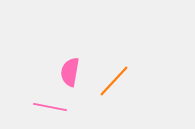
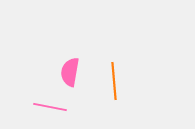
orange line: rotated 48 degrees counterclockwise
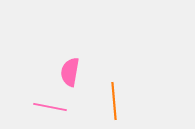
orange line: moved 20 px down
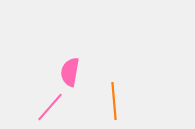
pink line: rotated 60 degrees counterclockwise
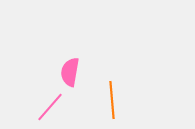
orange line: moved 2 px left, 1 px up
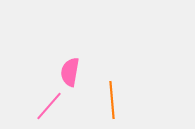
pink line: moved 1 px left, 1 px up
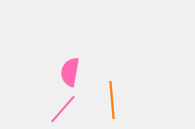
pink line: moved 14 px right, 3 px down
